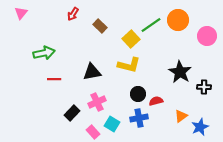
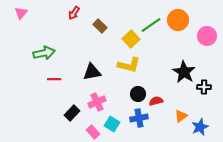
red arrow: moved 1 px right, 1 px up
black star: moved 4 px right
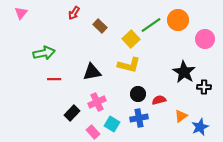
pink circle: moved 2 px left, 3 px down
red semicircle: moved 3 px right, 1 px up
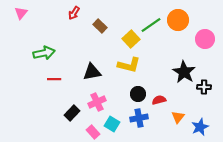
orange triangle: moved 3 px left, 1 px down; rotated 16 degrees counterclockwise
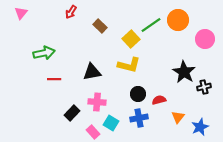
red arrow: moved 3 px left, 1 px up
black cross: rotated 16 degrees counterclockwise
pink cross: rotated 30 degrees clockwise
cyan square: moved 1 px left, 1 px up
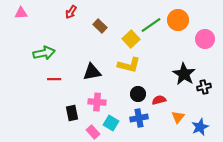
pink triangle: rotated 48 degrees clockwise
black star: moved 2 px down
black rectangle: rotated 56 degrees counterclockwise
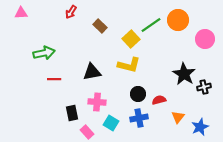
pink rectangle: moved 6 px left
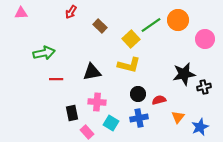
black star: rotated 30 degrees clockwise
red line: moved 2 px right
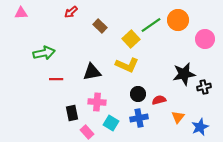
red arrow: rotated 16 degrees clockwise
yellow L-shape: moved 2 px left; rotated 10 degrees clockwise
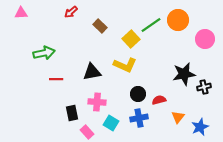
yellow L-shape: moved 2 px left
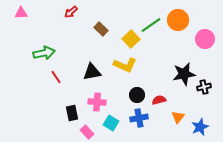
brown rectangle: moved 1 px right, 3 px down
red line: moved 2 px up; rotated 56 degrees clockwise
black circle: moved 1 px left, 1 px down
